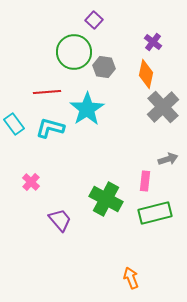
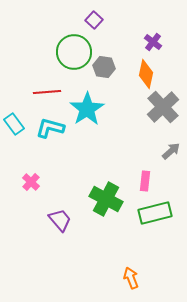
gray arrow: moved 3 px right, 8 px up; rotated 24 degrees counterclockwise
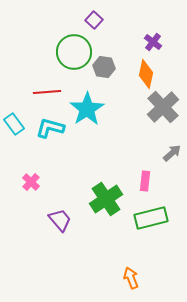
gray arrow: moved 1 px right, 2 px down
green cross: rotated 28 degrees clockwise
green rectangle: moved 4 px left, 5 px down
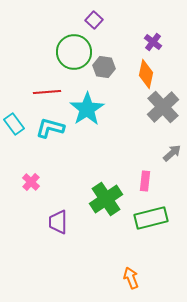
purple trapezoid: moved 2 px left, 2 px down; rotated 140 degrees counterclockwise
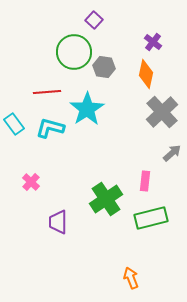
gray cross: moved 1 px left, 5 px down
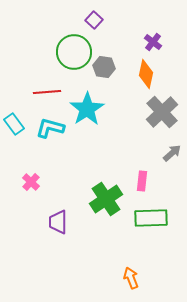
pink rectangle: moved 3 px left
green rectangle: rotated 12 degrees clockwise
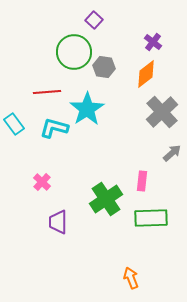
orange diamond: rotated 40 degrees clockwise
cyan L-shape: moved 4 px right
pink cross: moved 11 px right
